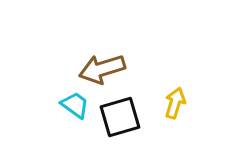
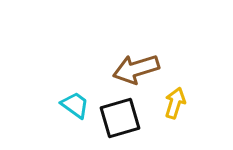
brown arrow: moved 34 px right
black square: moved 1 px down
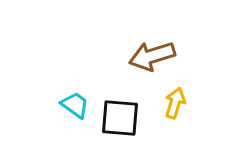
brown arrow: moved 16 px right, 13 px up
black square: rotated 21 degrees clockwise
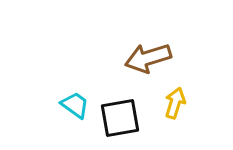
brown arrow: moved 4 px left, 2 px down
black square: rotated 15 degrees counterclockwise
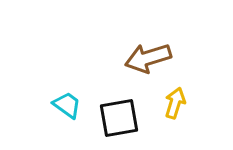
cyan trapezoid: moved 8 px left
black square: moved 1 px left
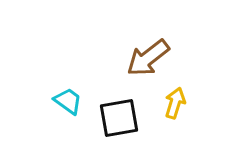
brown arrow: rotated 21 degrees counterclockwise
cyan trapezoid: moved 1 px right, 4 px up
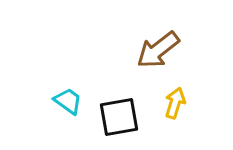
brown arrow: moved 10 px right, 8 px up
black square: moved 1 px up
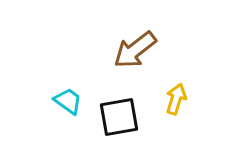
brown arrow: moved 23 px left
yellow arrow: moved 1 px right, 4 px up
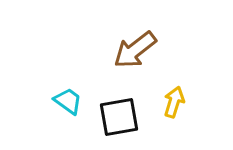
yellow arrow: moved 2 px left, 3 px down
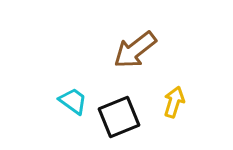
cyan trapezoid: moved 5 px right
black square: rotated 12 degrees counterclockwise
